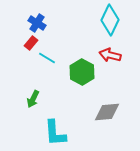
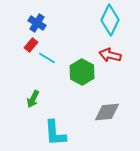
red rectangle: moved 2 px down
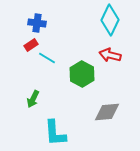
blue cross: rotated 24 degrees counterclockwise
red rectangle: rotated 16 degrees clockwise
green hexagon: moved 2 px down
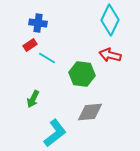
blue cross: moved 1 px right
red rectangle: moved 1 px left
green hexagon: rotated 20 degrees counterclockwise
gray diamond: moved 17 px left
cyan L-shape: rotated 124 degrees counterclockwise
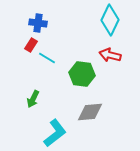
red rectangle: moved 1 px right; rotated 24 degrees counterclockwise
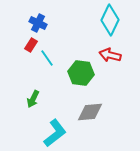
blue cross: rotated 18 degrees clockwise
cyan line: rotated 24 degrees clockwise
green hexagon: moved 1 px left, 1 px up
